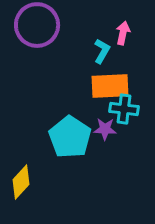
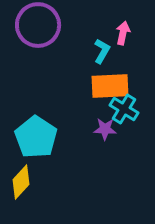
purple circle: moved 1 px right
cyan cross: rotated 24 degrees clockwise
cyan pentagon: moved 34 px left
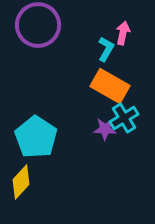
cyan L-shape: moved 4 px right, 2 px up
orange rectangle: rotated 33 degrees clockwise
cyan cross: moved 9 px down; rotated 28 degrees clockwise
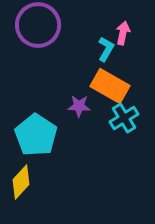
purple star: moved 26 px left, 23 px up
cyan pentagon: moved 2 px up
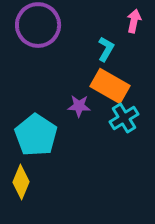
pink arrow: moved 11 px right, 12 px up
yellow diamond: rotated 20 degrees counterclockwise
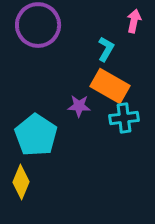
cyan cross: rotated 24 degrees clockwise
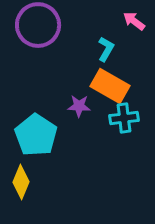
pink arrow: rotated 65 degrees counterclockwise
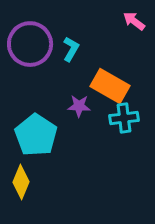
purple circle: moved 8 px left, 19 px down
cyan L-shape: moved 35 px left
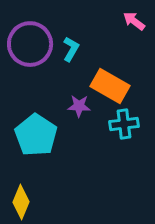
cyan cross: moved 6 px down
yellow diamond: moved 20 px down
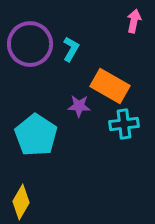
pink arrow: rotated 65 degrees clockwise
yellow diamond: rotated 8 degrees clockwise
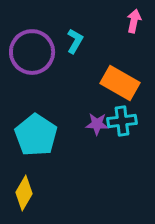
purple circle: moved 2 px right, 8 px down
cyan L-shape: moved 4 px right, 8 px up
orange rectangle: moved 10 px right, 3 px up
purple star: moved 18 px right, 18 px down
cyan cross: moved 2 px left, 3 px up
yellow diamond: moved 3 px right, 9 px up
